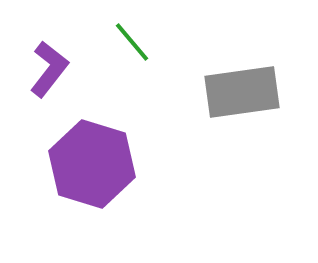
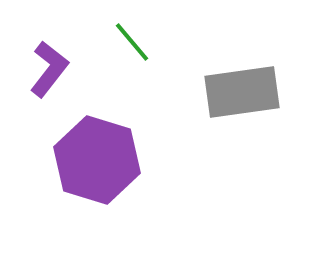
purple hexagon: moved 5 px right, 4 px up
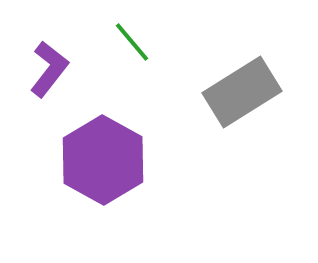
gray rectangle: rotated 24 degrees counterclockwise
purple hexagon: moved 6 px right; rotated 12 degrees clockwise
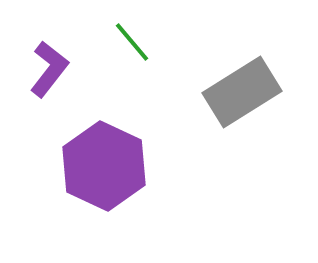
purple hexagon: moved 1 px right, 6 px down; rotated 4 degrees counterclockwise
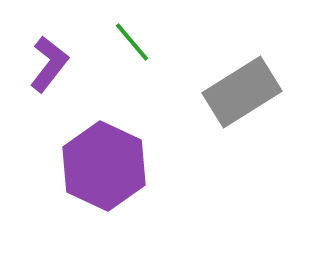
purple L-shape: moved 5 px up
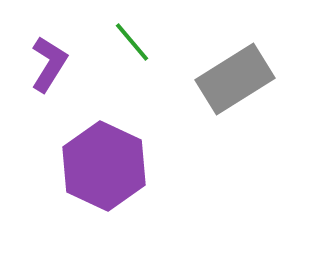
purple L-shape: rotated 6 degrees counterclockwise
gray rectangle: moved 7 px left, 13 px up
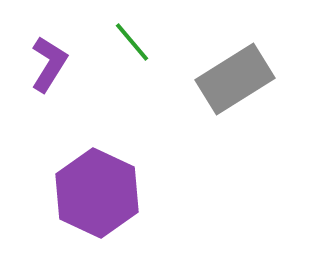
purple hexagon: moved 7 px left, 27 px down
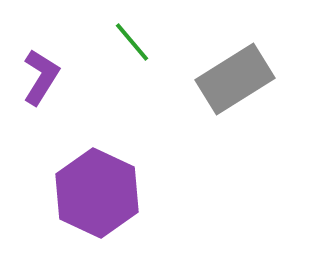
purple L-shape: moved 8 px left, 13 px down
